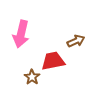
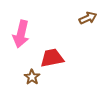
brown arrow: moved 12 px right, 23 px up
red trapezoid: moved 1 px left, 3 px up
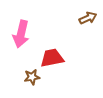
brown star: rotated 28 degrees clockwise
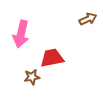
brown arrow: moved 1 px down
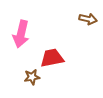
brown arrow: rotated 36 degrees clockwise
